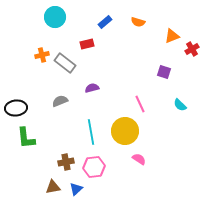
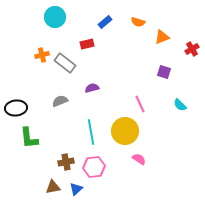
orange triangle: moved 10 px left, 1 px down
green L-shape: moved 3 px right
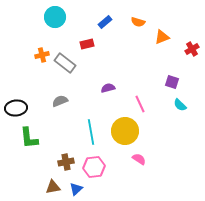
purple square: moved 8 px right, 10 px down
purple semicircle: moved 16 px right
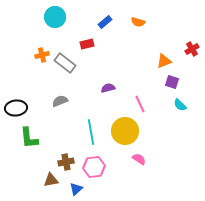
orange triangle: moved 2 px right, 24 px down
brown triangle: moved 2 px left, 7 px up
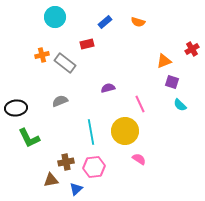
green L-shape: rotated 20 degrees counterclockwise
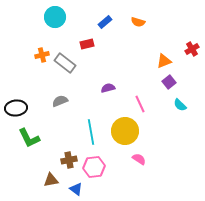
purple square: moved 3 px left; rotated 32 degrees clockwise
brown cross: moved 3 px right, 2 px up
blue triangle: rotated 40 degrees counterclockwise
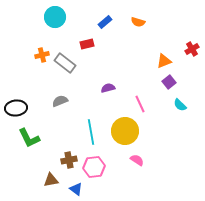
pink semicircle: moved 2 px left, 1 px down
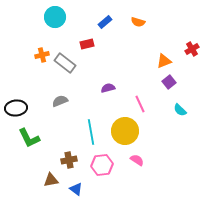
cyan semicircle: moved 5 px down
pink hexagon: moved 8 px right, 2 px up
